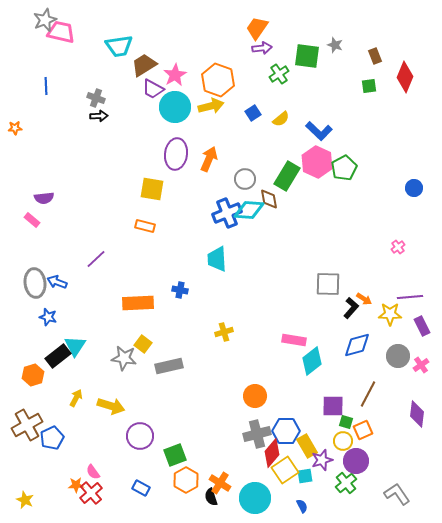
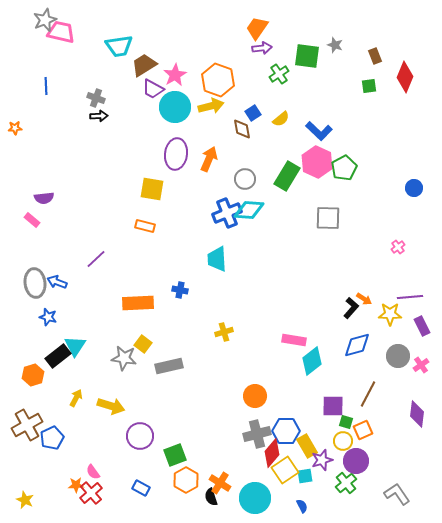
brown diamond at (269, 199): moved 27 px left, 70 px up
gray square at (328, 284): moved 66 px up
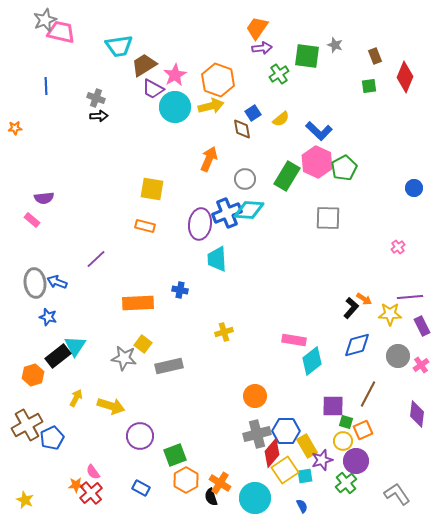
purple ellipse at (176, 154): moved 24 px right, 70 px down
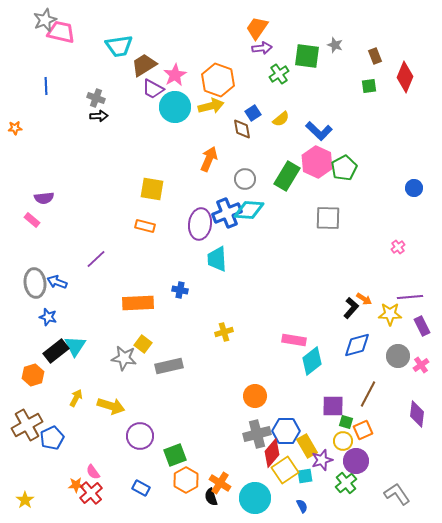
black rectangle at (58, 356): moved 2 px left, 5 px up
yellow star at (25, 500): rotated 12 degrees clockwise
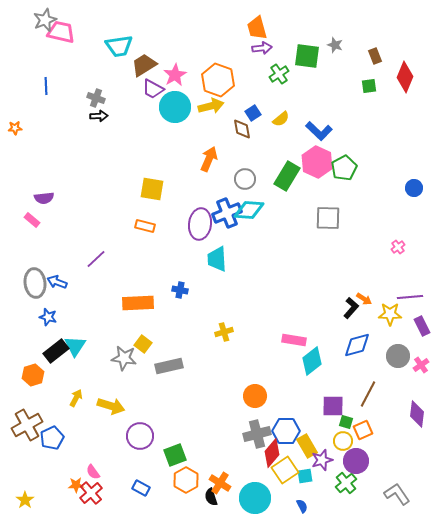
orange trapezoid at (257, 28): rotated 50 degrees counterclockwise
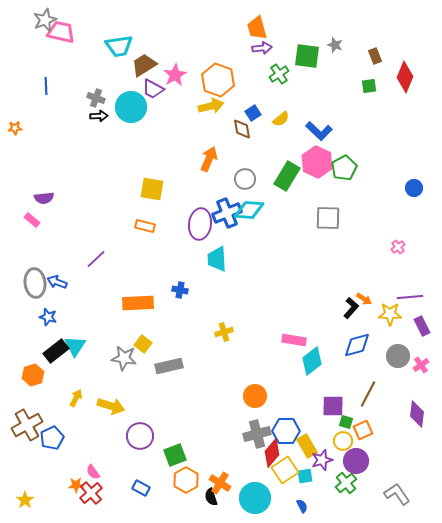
cyan circle at (175, 107): moved 44 px left
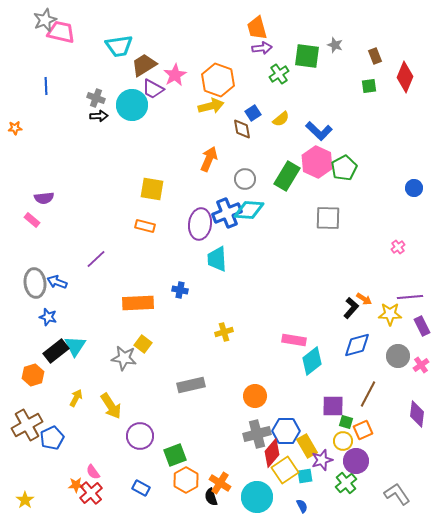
cyan circle at (131, 107): moved 1 px right, 2 px up
gray rectangle at (169, 366): moved 22 px right, 19 px down
yellow arrow at (111, 406): rotated 40 degrees clockwise
cyan circle at (255, 498): moved 2 px right, 1 px up
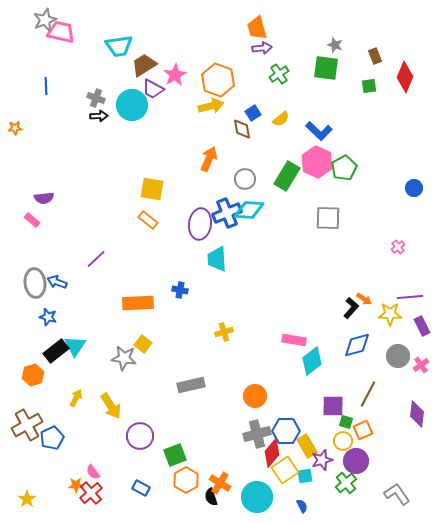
green square at (307, 56): moved 19 px right, 12 px down
orange rectangle at (145, 226): moved 3 px right, 6 px up; rotated 24 degrees clockwise
yellow star at (25, 500): moved 2 px right, 1 px up
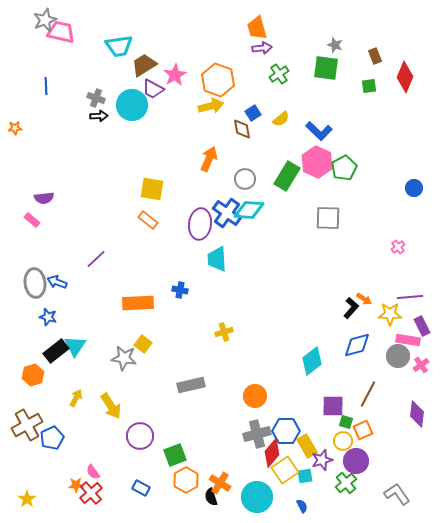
blue cross at (227, 213): rotated 32 degrees counterclockwise
pink rectangle at (294, 340): moved 114 px right
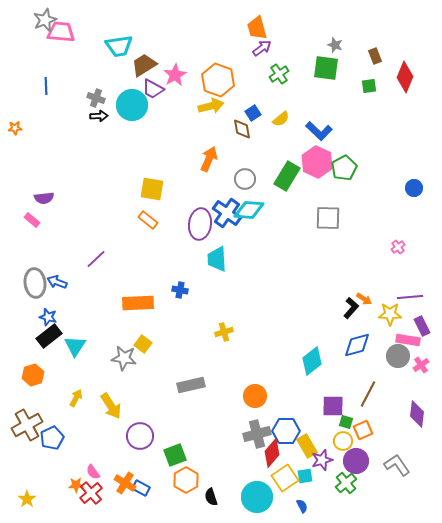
pink trapezoid at (61, 32): rotated 8 degrees counterclockwise
purple arrow at (262, 48): rotated 30 degrees counterclockwise
black rectangle at (56, 351): moved 7 px left, 15 px up
yellow square at (285, 470): moved 8 px down
orange cross at (220, 483): moved 95 px left
gray L-shape at (397, 494): moved 29 px up
